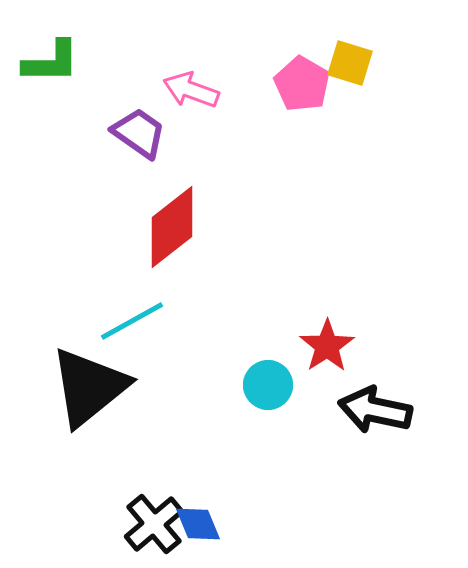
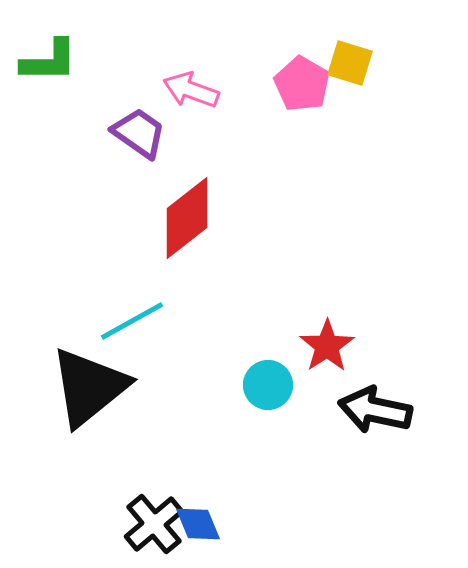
green L-shape: moved 2 px left, 1 px up
red diamond: moved 15 px right, 9 px up
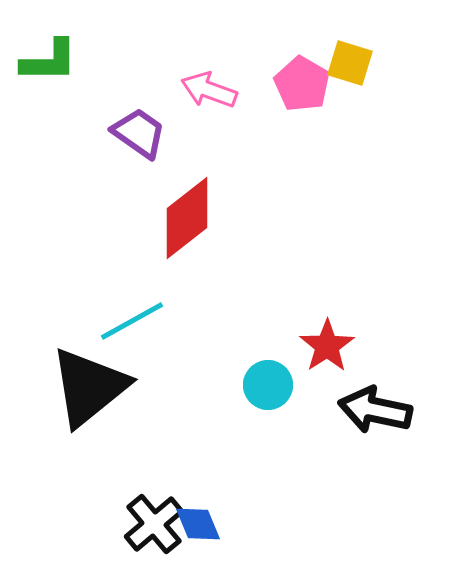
pink arrow: moved 18 px right
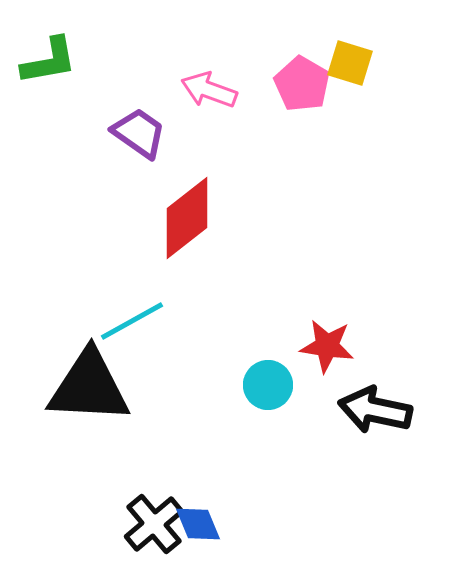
green L-shape: rotated 10 degrees counterclockwise
red star: rotated 30 degrees counterclockwise
black triangle: rotated 42 degrees clockwise
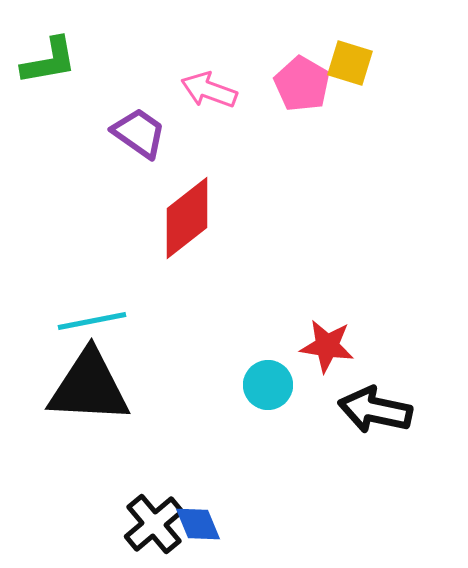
cyan line: moved 40 px left; rotated 18 degrees clockwise
